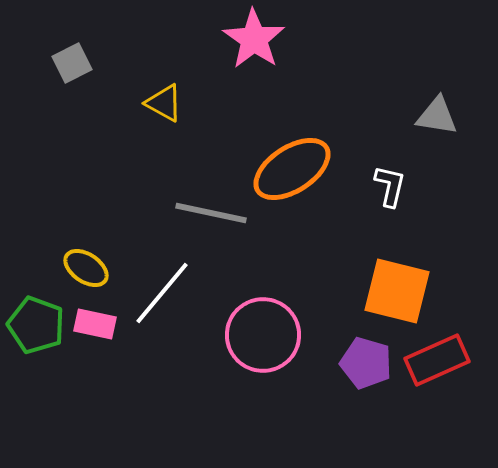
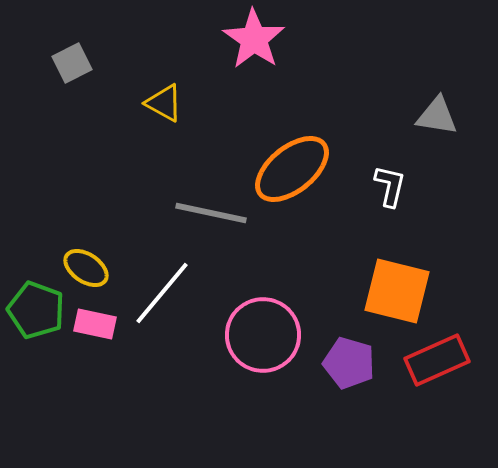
orange ellipse: rotated 6 degrees counterclockwise
green pentagon: moved 15 px up
purple pentagon: moved 17 px left
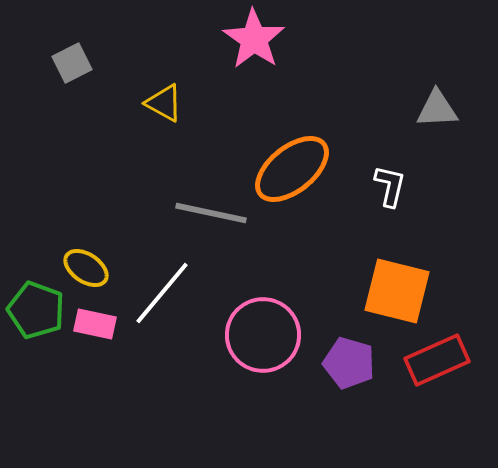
gray triangle: moved 7 px up; rotated 12 degrees counterclockwise
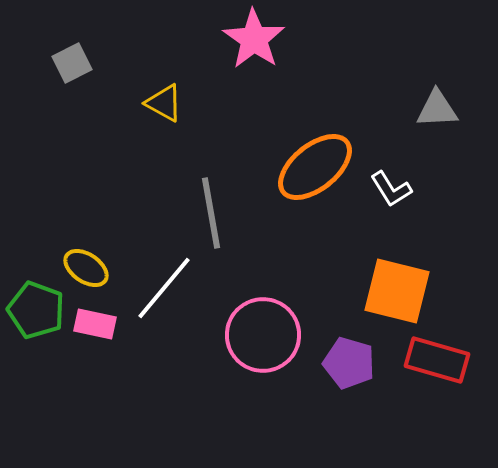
orange ellipse: moved 23 px right, 2 px up
white L-shape: moved 1 px right, 3 px down; rotated 135 degrees clockwise
gray line: rotated 68 degrees clockwise
white line: moved 2 px right, 5 px up
red rectangle: rotated 40 degrees clockwise
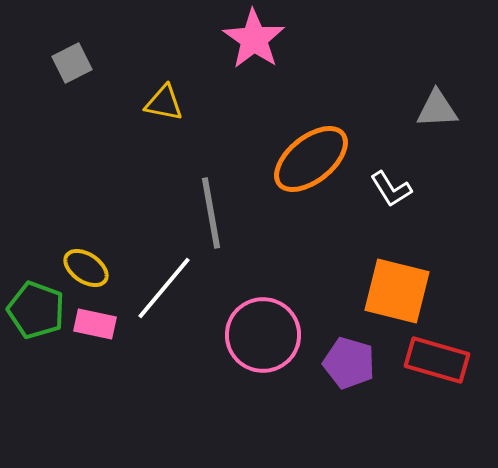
yellow triangle: rotated 18 degrees counterclockwise
orange ellipse: moved 4 px left, 8 px up
